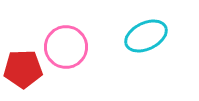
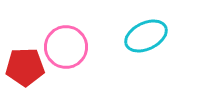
red pentagon: moved 2 px right, 2 px up
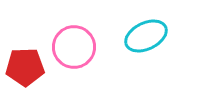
pink circle: moved 8 px right
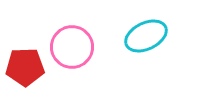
pink circle: moved 2 px left
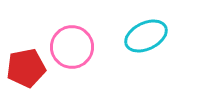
red pentagon: moved 1 px right, 1 px down; rotated 9 degrees counterclockwise
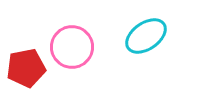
cyan ellipse: rotated 9 degrees counterclockwise
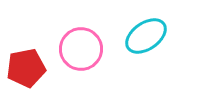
pink circle: moved 9 px right, 2 px down
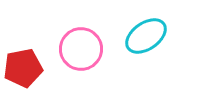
red pentagon: moved 3 px left
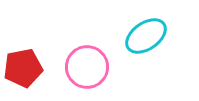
pink circle: moved 6 px right, 18 px down
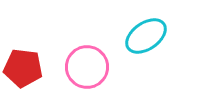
red pentagon: rotated 18 degrees clockwise
